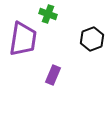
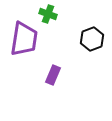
purple trapezoid: moved 1 px right
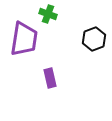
black hexagon: moved 2 px right
purple rectangle: moved 3 px left, 3 px down; rotated 36 degrees counterclockwise
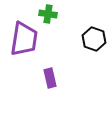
green cross: rotated 12 degrees counterclockwise
black hexagon: rotated 20 degrees counterclockwise
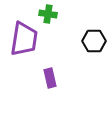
black hexagon: moved 2 px down; rotated 20 degrees counterclockwise
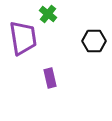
green cross: rotated 30 degrees clockwise
purple trapezoid: moved 1 px left, 1 px up; rotated 18 degrees counterclockwise
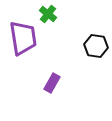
black hexagon: moved 2 px right, 5 px down; rotated 10 degrees clockwise
purple rectangle: moved 2 px right, 5 px down; rotated 42 degrees clockwise
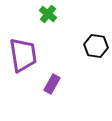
purple trapezoid: moved 17 px down
purple rectangle: moved 1 px down
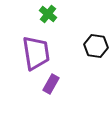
purple trapezoid: moved 13 px right, 2 px up
purple rectangle: moved 1 px left
